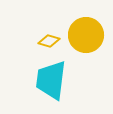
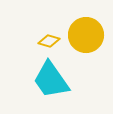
cyan trapezoid: rotated 42 degrees counterclockwise
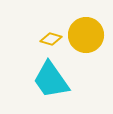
yellow diamond: moved 2 px right, 2 px up
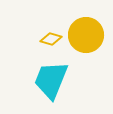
cyan trapezoid: rotated 57 degrees clockwise
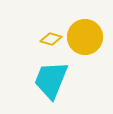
yellow circle: moved 1 px left, 2 px down
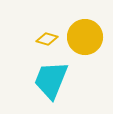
yellow diamond: moved 4 px left
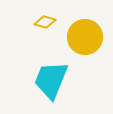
yellow diamond: moved 2 px left, 17 px up
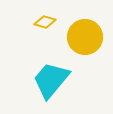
cyan trapezoid: rotated 18 degrees clockwise
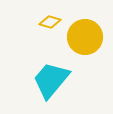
yellow diamond: moved 5 px right
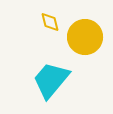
yellow diamond: rotated 60 degrees clockwise
